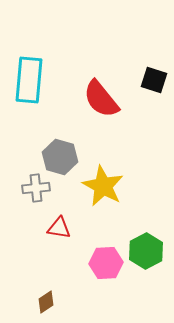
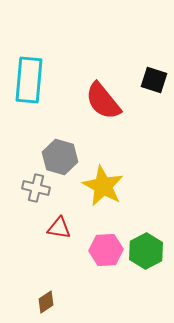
red semicircle: moved 2 px right, 2 px down
gray cross: rotated 20 degrees clockwise
pink hexagon: moved 13 px up
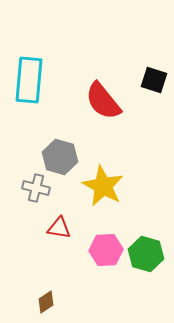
green hexagon: moved 3 px down; rotated 16 degrees counterclockwise
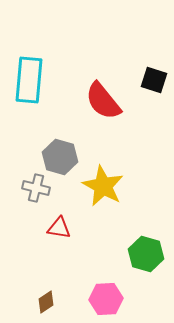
pink hexagon: moved 49 px down
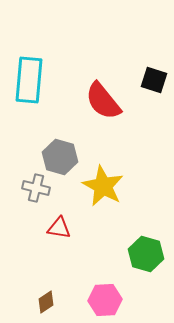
pink hexagon: moved 1 px left, 1 px down
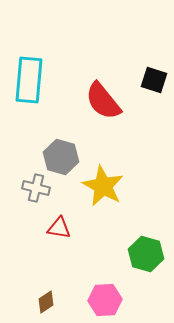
gray hexagon: moved 1 px right
